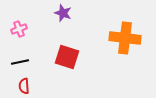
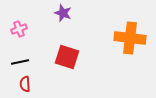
orange cross: moved 5 px right
red semicircle: moved 1 px right, 2 px up
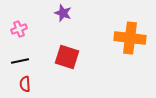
black line: moved 1 px up
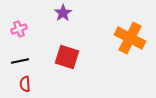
purple star: rotated 18 degrees clockwise
orange cross: rotated 20 degrees clockwise
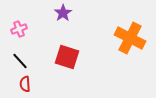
black line: rotated 60 degrees clockwise
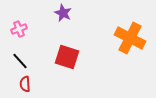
purple star: rotated 12 degrees counterclockwise
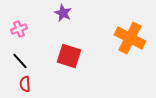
red square: moved 2 px right, 1 px up
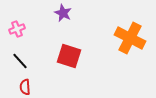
pink cross: moved 2 px left
red semicircle: moved 3 px down
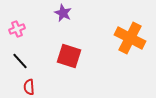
red semicircle: moved 4 px right
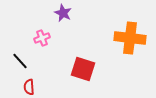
pink cross: moved 25 px right, 9 px down
orange cross: rotated 20 degrees counterclockwise
red square: moved 14 px right, 13 px down
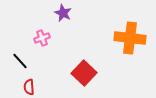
red square: moved 1 px right, 4 px down; rotated 25 degrees clockwise
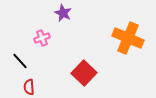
orange cross: moved 2 px left; rotated 16 degrees clockwise
